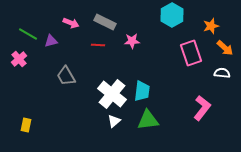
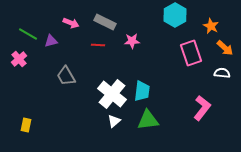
cyan hexagon: moved 3 px right
orange star: rotated 28 degrees counterclockwise
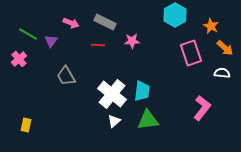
purple triangle: rotated 40 degrees counterclockwise
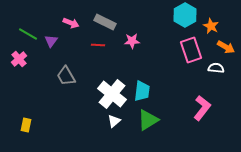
cyan hexagon: moved 10 px right
orange arrow: moved 1 px right, 1 px up; rotated 12 degrees counterclockwise
pink rectangle: moved 3 px up
white semicircle: moved 6 px left, 5 px up
green triangle: rotated 25 degrees counterclockwise
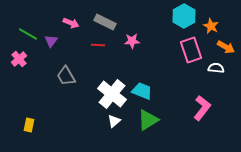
cyan hexagon: moved 1 px left, 1 px down
cyan trapezoid: rotated 75 degrees counterclockwise
yellow rectangle: moved 3 px right
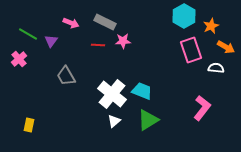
orange star: rotated 21 degrees clockwise
pink star: moved 9 px left
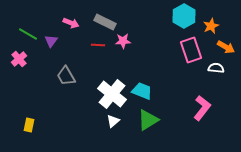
white triangle: moved 1 px left
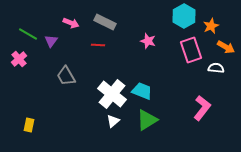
pink star: moved 25 px right; rotated 21 degrees clockwise
green triangle: moved 1 px left
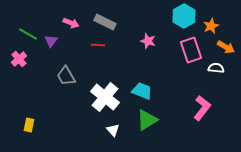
white cross: moved 7 px left, 3 px down
white triangle: moved 9 px down; rotated 32 degrees counterclockwise
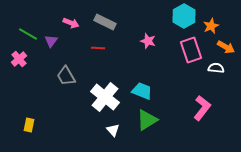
red line: moved 3 px down
